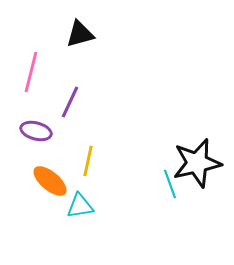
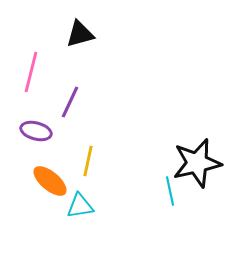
cyan line: moved 7 px down; rotated 8 degrees clockwise
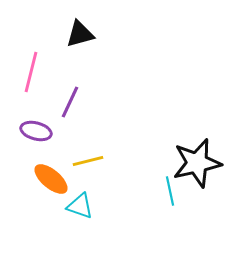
yellow line: rotated 64 degrees clockwise
orange ellipse: moved 1 px right, 2 px up
cyan triangle: rotated 28 degrees clockwise
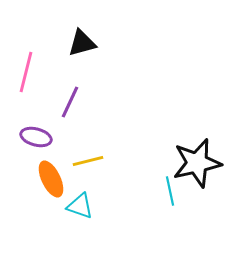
black triangle: moved 2 px right, 9 px down
pink line: moved 5 px left
purple ellipse: moved 6 px down
orange ellipse: rotated 24 degrees clockwise
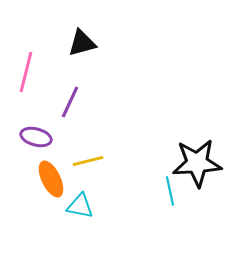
black star: rotated 9 degrees clockwise
cyan triangle: rotated 8 degrees counterclockwise
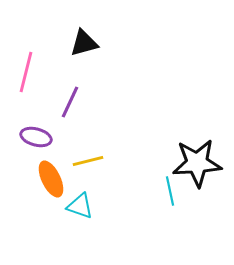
black triangle: moved 2 px right
cyan triangle: rotated 8 degrees clockwise
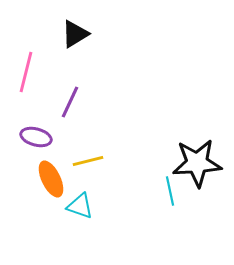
black triangle: moved 9 px left, 9 px up; rotated 16 degrees counterclockwise
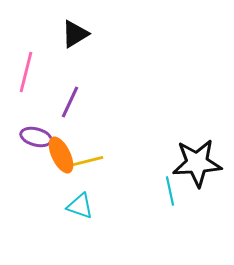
orange ellipse: moved 10 px right, 24 px up
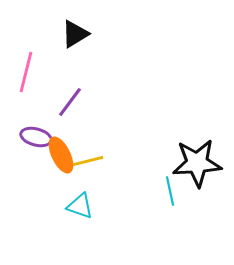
purple line: rotated 12 degrees clockwise
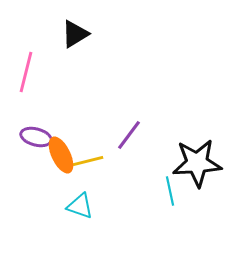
purple line: moved 59 px right, 33 px down
